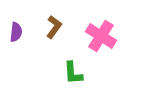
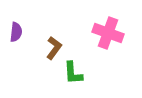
brown L-shape: moved 21 px down
pink cross: moved 7 px right, 3 px up; rotated 12 degrees counterclockwise
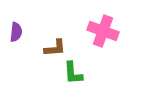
pink cross: moved 5 px left, 2 px up
brown L-shape: moved 1 px right; rotated 50 degrees clockwise
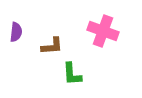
brown L-shape: moved 3 px left, 2 px up
green L-shape: moved 1 px left, 1 px down
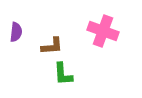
green L-shape: moved 9 px left
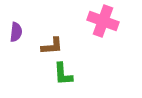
pink cross: moved 10 px up
